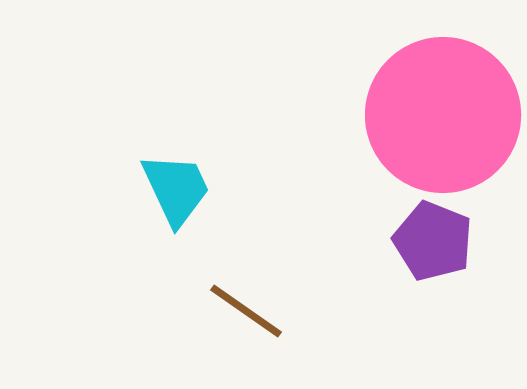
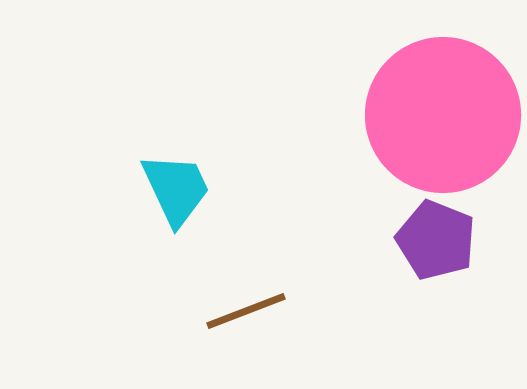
purple pentagon: moved 3 px right, 1 px up
brown line: rotated 56 degrees counterclockwise
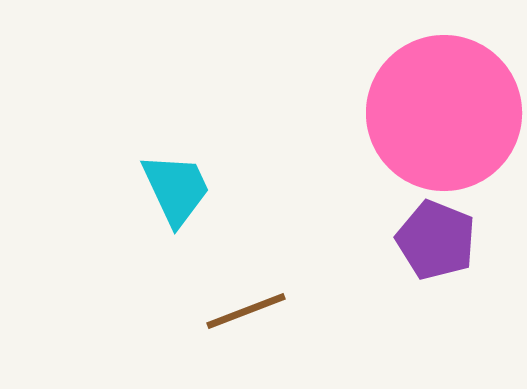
pink circle: moved 1 px right, 2 px up
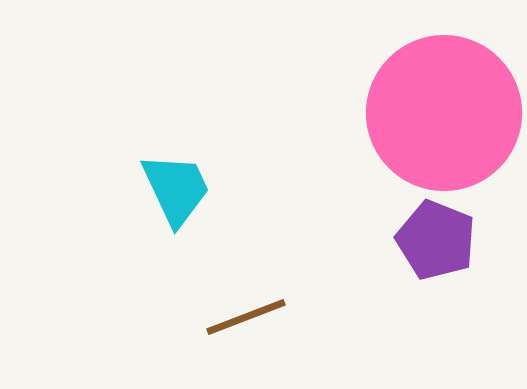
brown line: moved 6 px down
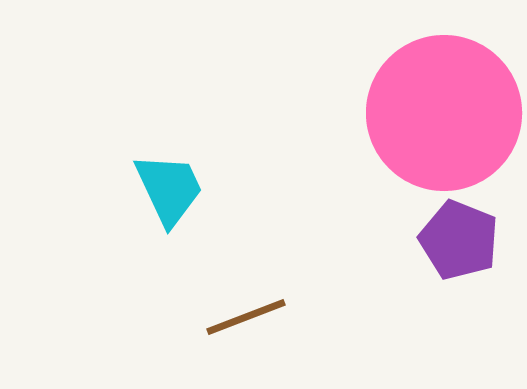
cyan trapezoid: moved 7 px left
purple pentagon: moved 23 px right
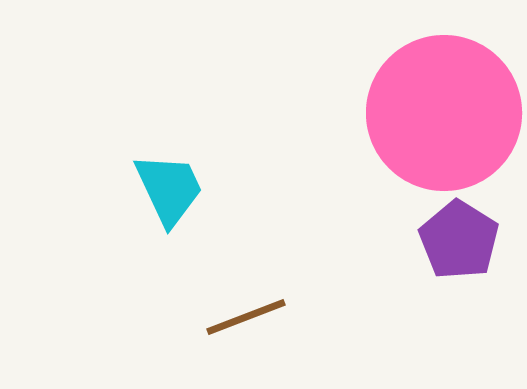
purple pentagon: rotated 10 degrees clockwise
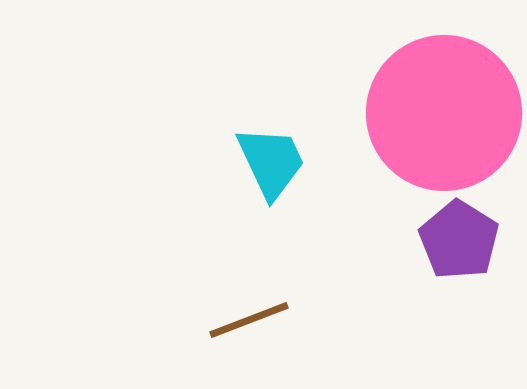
cyan trapezoid: moved 102 px right, 27 px up
brown line: moved 3 px right, 3 px down
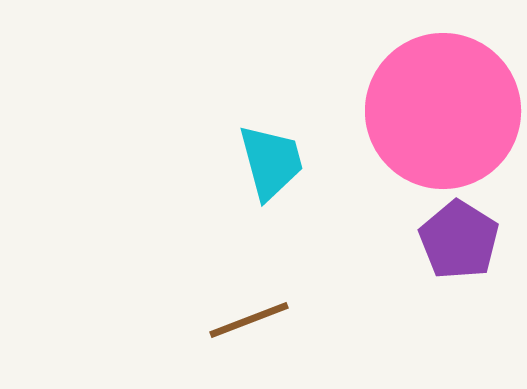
pink circle: moved 1 px left, 2 px up
cyan trapezoid: rotated 10 degrees clockwise
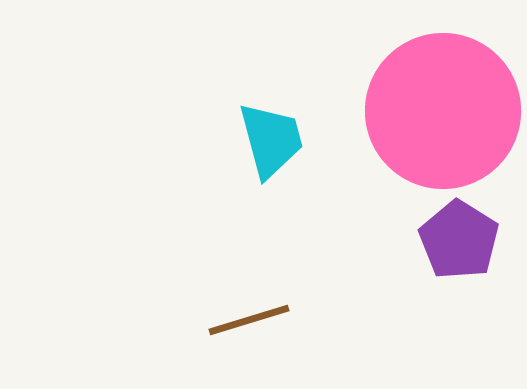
cyan trapezoid: moved 22 px up
brown line: rotated 4 degrees clockwise
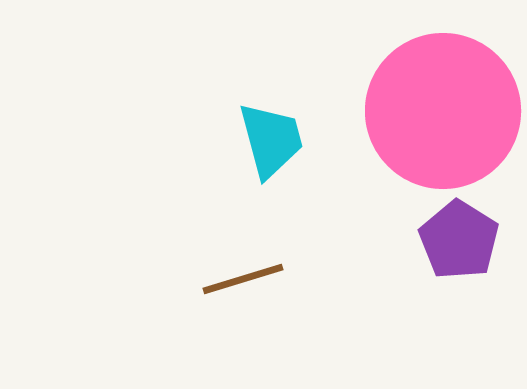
brown line: moved 6 px left, 41 px up
